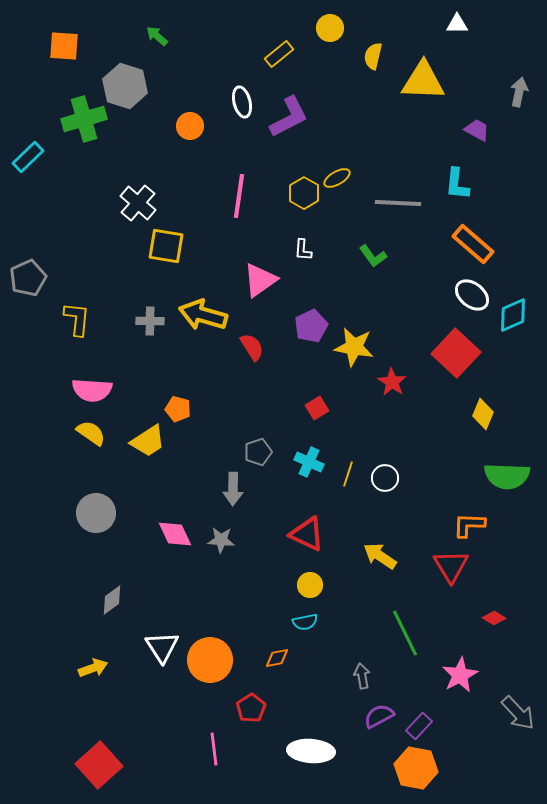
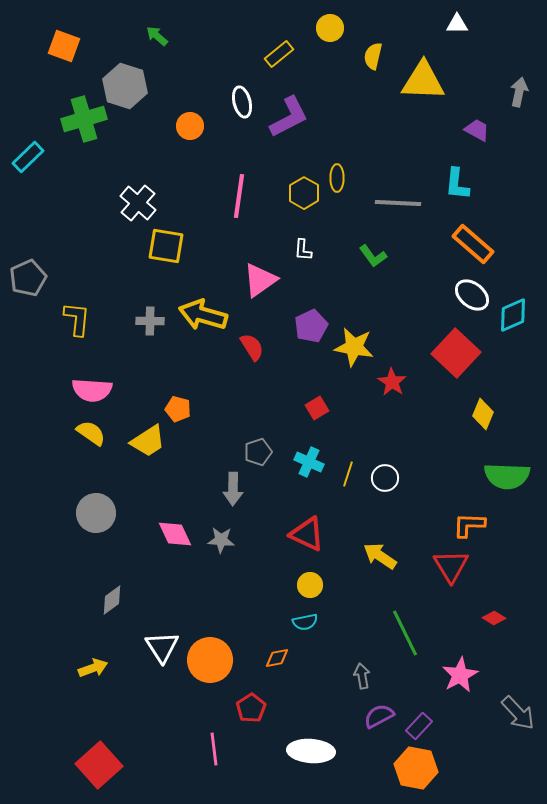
orange square at (64, 46): rotated 16 degrees clockwise
yellow ellipse at (337, 178): rotated 60 degrees counterclockwise
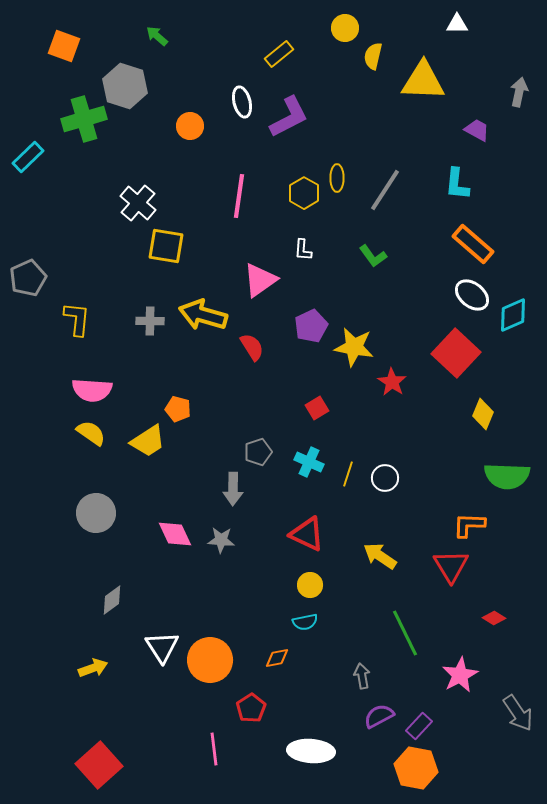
yellow circle at (330, 28): moved 15 px right
gray line at (398, 203): moved 13 px left, 13 px up; rotated 60 degrees counterclockwise
gray arrow at (518, 713): rotated 9 degrees clockwise
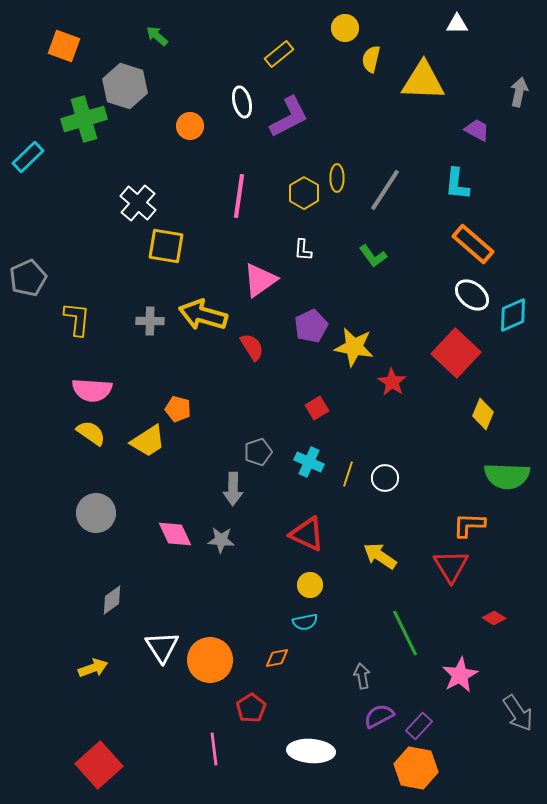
yellow semicircle at (373, 56): moved 2 px left, 3 px down
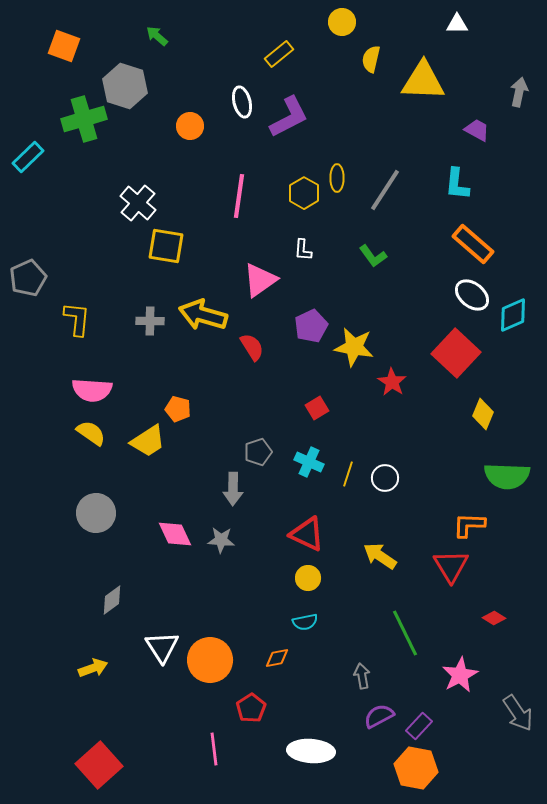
yellow circle at (345, 28): moved 3 px left, 6 px up
yellow circle at (310, 585): moved 2 px left, 7 px up
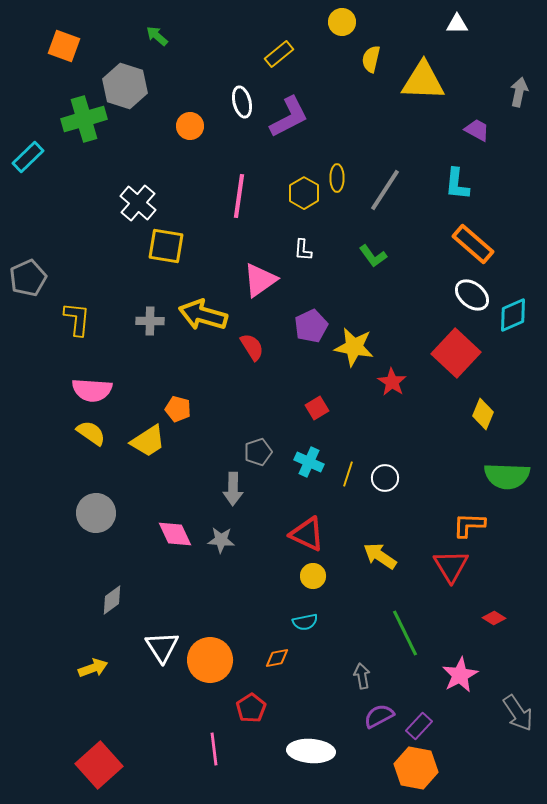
yellow circle at (308, 578): moved 5 px right, 2 px up
